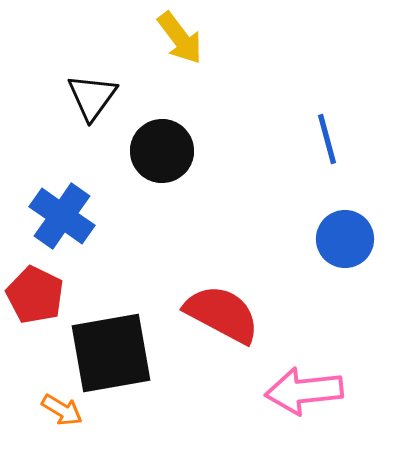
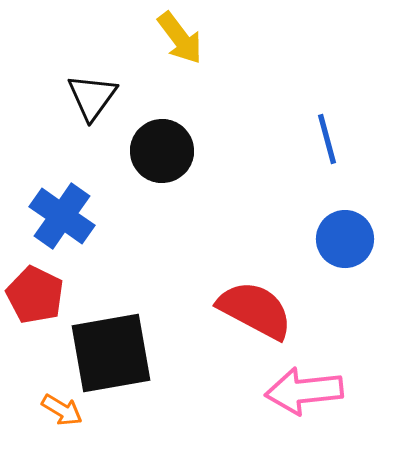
red semicircle: moved 33 px right, 4 px up
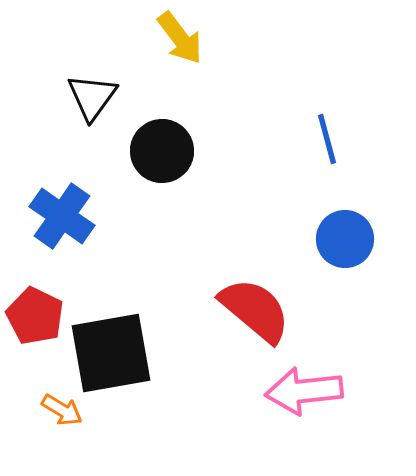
red pentagon: moved 21 px down
red semicircle: rotated 12 degrees clockwise
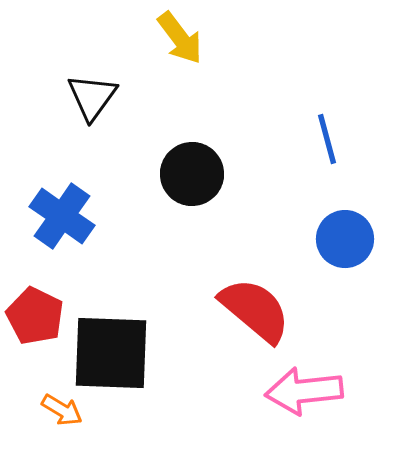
black circle: moved 30 px right, 23 px down
black square: rotated 12 degrees clockwise
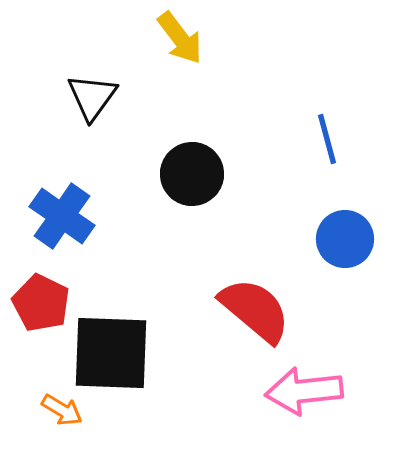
red pentagon: moved 6 px right, 13 px up
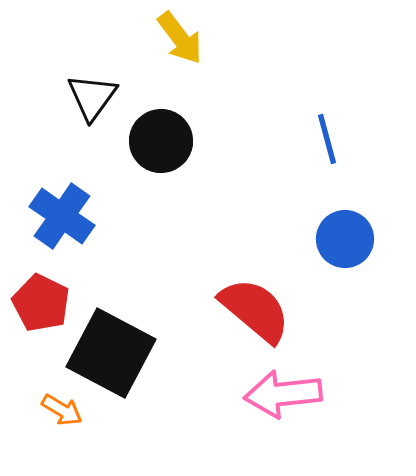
black circle: moved 31 px left, 33 px up
black square: rotated 26 degrees clockwise
pink arrow: moved 21 px left, 3 px down
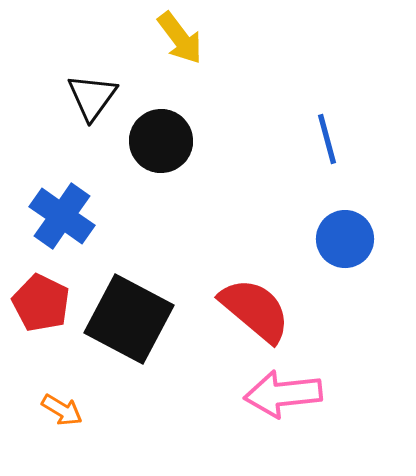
black square: moved 18 px right, 34 px up
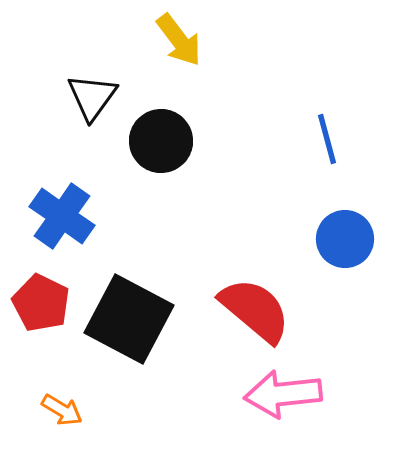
yellow arrow: moved 1 px left, 2 px down
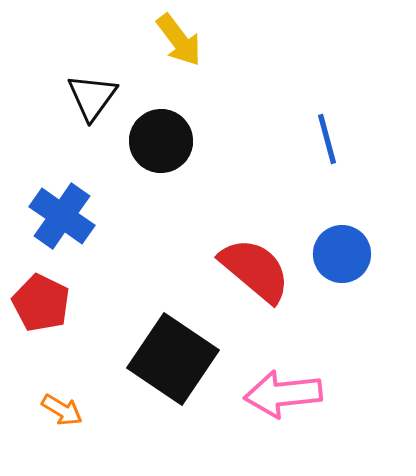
blue circle: moved 3 px left, 15 px down
red semicircle: moved 40 px up
black square: moved 44 px right, 40 px down; rotated 6 degrees clockwise
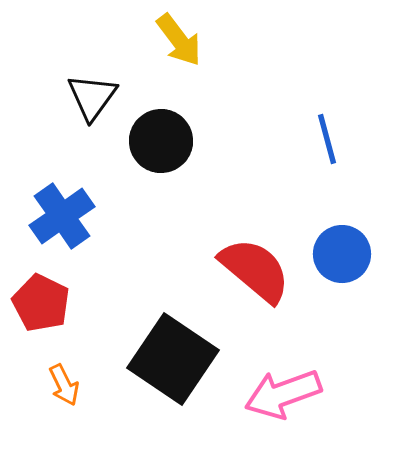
blue cross: rotated 20 degrees clockwise
pink arrow: rotated 14 degrees counterclockwise
orange arrow: moved 2 px right, 25 px up; rotated 33 degrees clockwise
